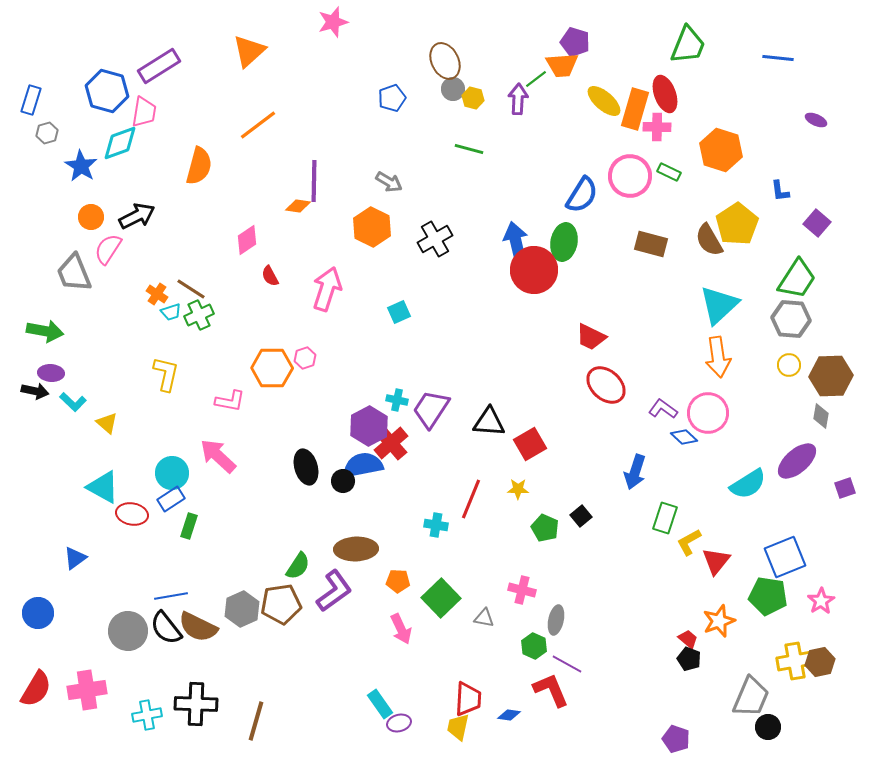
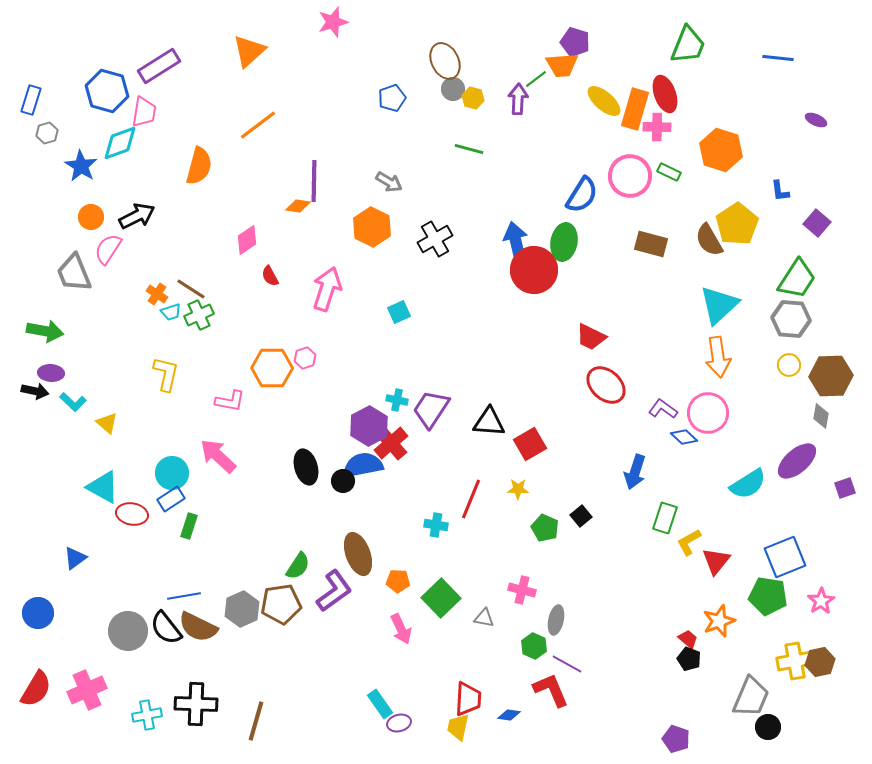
brown ellipse at (356, 549): moved 2 px right, 5 px down; rotated 72 degrees clockwise
blue line at (171, 596): moved 13 px right
pink cross at (87, 690): rotated 15 degrees counterclockwise
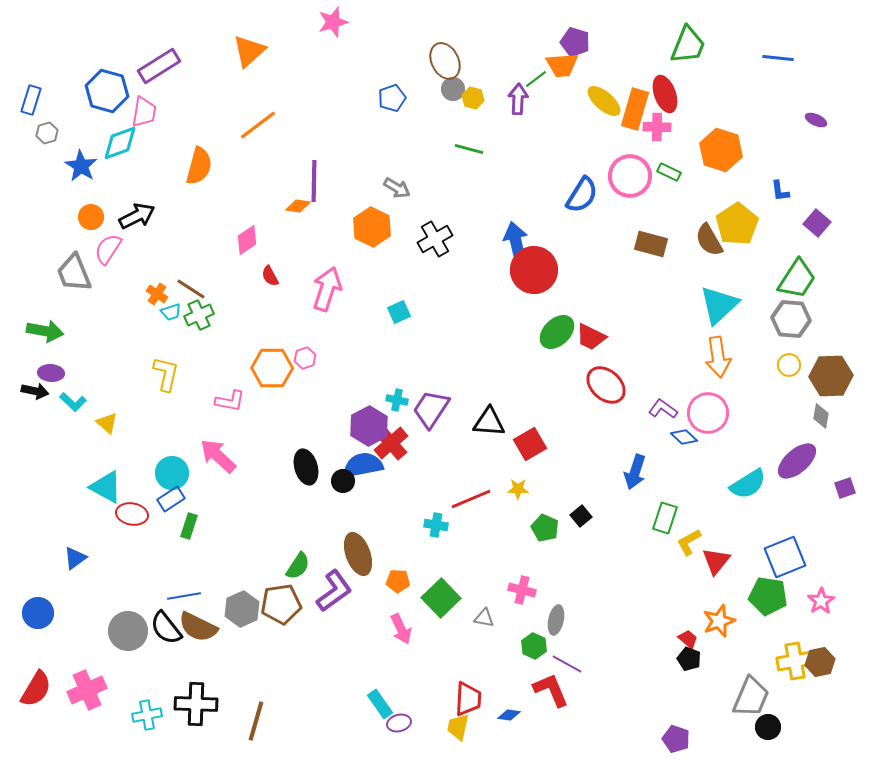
gray arrow at (389, 182): moved 8 px right, 6 px down
green ellipse at (564, 242): moved 7 px left, 90 px down; rotated 36 degrees clockwise
cyan triangle at (103, 487): moved 3 px right
red line at (471, 499): rotated 45 degrees clockwise
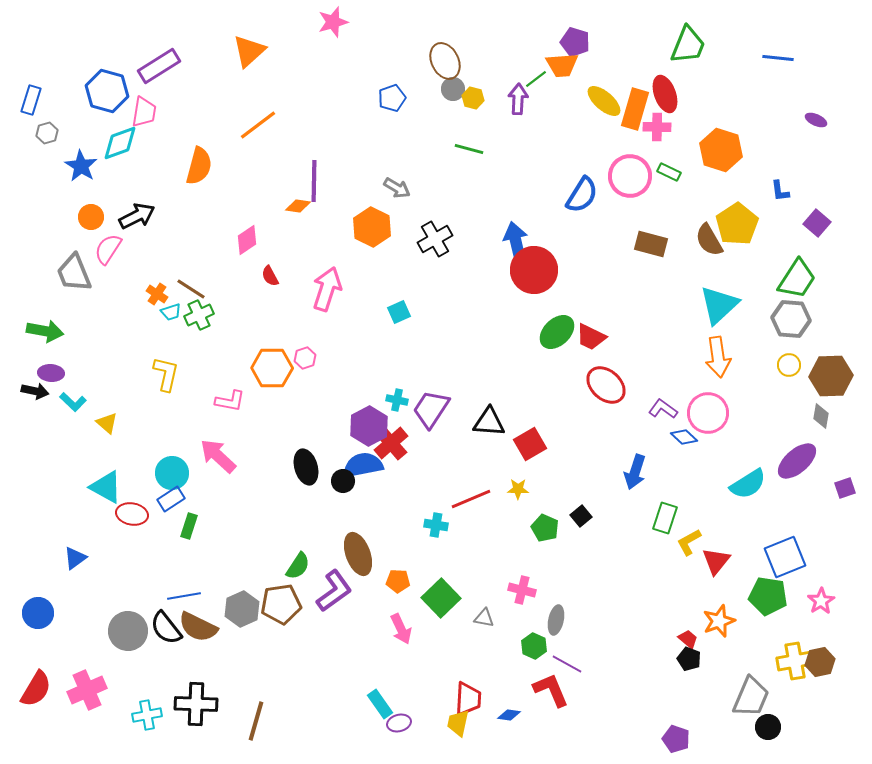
yellow trapezoid at (458, 727): moved 4 px up
